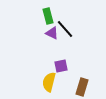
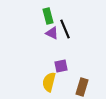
black line: rotated 18 degrees clockwise
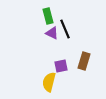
brown rectangle: moved 2 px right, 26 px up
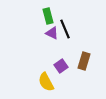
purple square: rotated 24 degrees counterclockwise
yellow semicircle: moved 3 px left; rotated 42 degrees counterclockwise
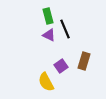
purple triangle: moved 3 px left, 2 px down
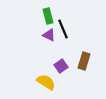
black line: moved 2 px left
yellow semicircle: rotated 150 degrees clockwise
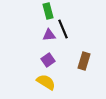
green rectangle: moved 5 px up
purple triangle: rotated 32 degrees counterclockwise
purple square: moved 13 px left, 6 px up
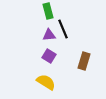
purple square: moved 1 px right, 4 px up; rotated 24 degrees counterclockwise
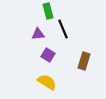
purple triangle: moved 11 px left, 1 px up
purple square: moved 1 px left, 1 px up
yellow semicircle: moved 1 px right
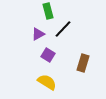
black line: rotated 66 degrees clockwise
purple triangle: rotated 24 degrees counterclockwise
brown rectangle: moved 1 px left, 2 px down
